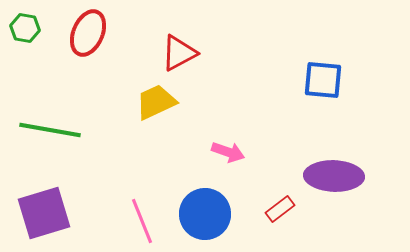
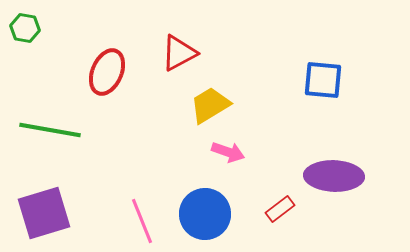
red ellipse: moved 19 px right, 39 px down
yellow trapezoid: moved 54 px right, 3 px down; rotated 6 degrees counterclockwise
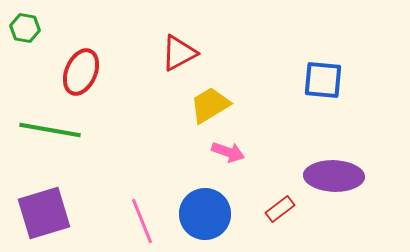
red ellipse: moved 26 px left
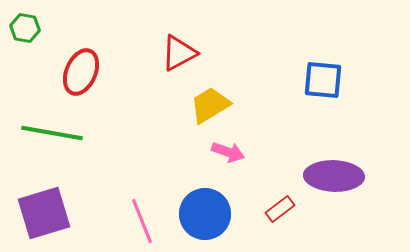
green line: moved 2 px right, 3 px down
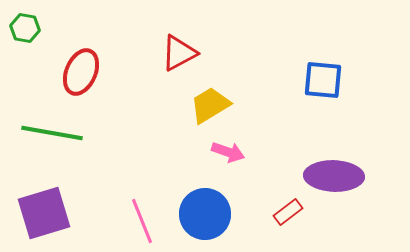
red rectangle: moved 8 px right, 3 px down
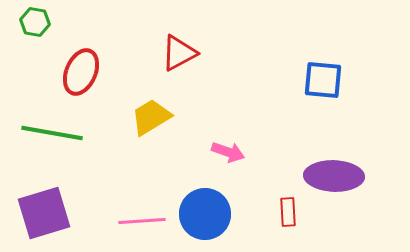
green hexagon: moved 10 px right, 6 px up
yellow trapezoid: moved 59 px left, 12 px down
red rectangle: rotated 56 degrees counterclockwise
pink line: rotated 72 degrees counterclockwise
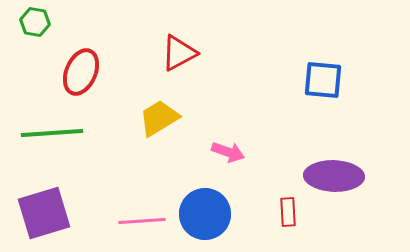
yellow trapezoid: moved 8 px right, 1 px down
green line: rotated 14 degrees counterclockwise
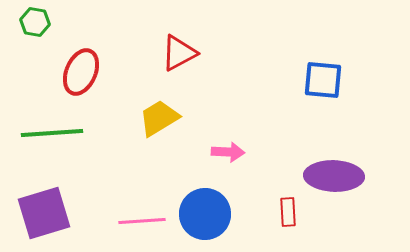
pink arrow: rotated 16 degrees counterclockwise
